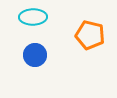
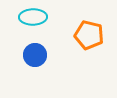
orange pentagon: moved 1 px left
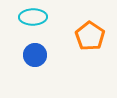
orange pentagon: moved 1 px right, 1 px down; rotated 20 degrees clockwise
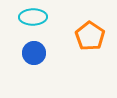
blue circle: moved 1 px left, 2 px up
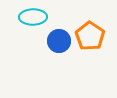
blue circle: moved 25 px right, 12 px up
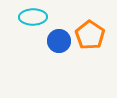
orange pentagon: moved 1 px up
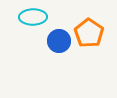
orange pentagon: moved 1 px left, 2 px up
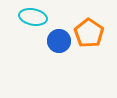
cyan ellipse: rotated 12 degrees clockwise
